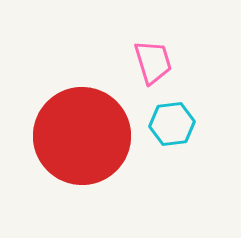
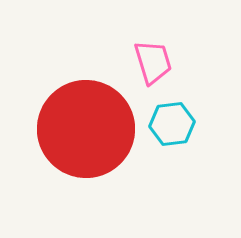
red circle: moved 4 px right, 7 px up
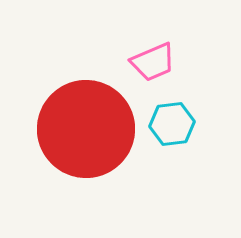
pink trapezoid: rotated 84 degrees clockwise
